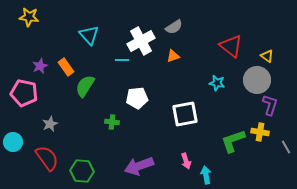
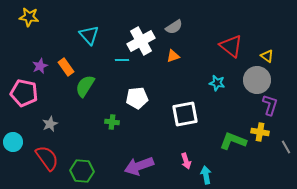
green L-shape: rotated 40 degrees clockwise
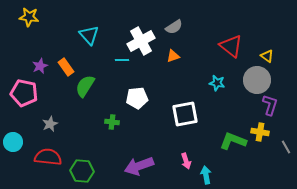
red semicircle: moved 1 px right, 1 px up; rotated 48 degrees counterclockwise
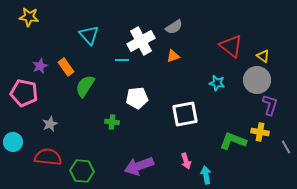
yellow triangle: moved 4 px left
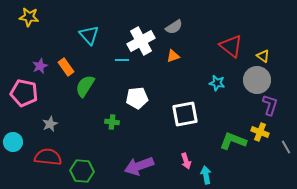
yellow cross: rotated 12 degrees clockwise
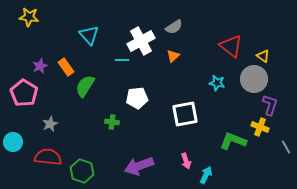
orange triangle: rotated 24 degrees counterclockwise
gray circle: moved 3 px left, 1 px up
pink pentagon: rotated 20 degrees clockwise
yellow cross: moved 5 px up
green hexagon: rotated 15 degrees clockwise
cyan arrow: rotated 36 degrees clockwise
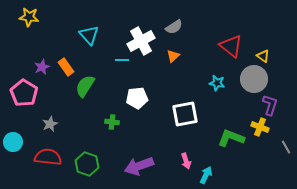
purple star: moved 2 px right, 1 px down
green L-shape: moved 2 px left, 3 px up
green hexagon: moved 5 px right, 7 px up
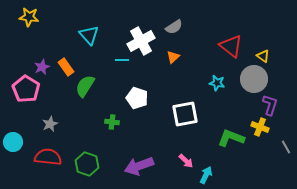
orange triangle: moved 1 px down
pink pentagon: moved 2 px right, 4 px up
white pentagon: rotated 25 degrees clockwise
pink arrow: rotated 28 degrees counterclockwise
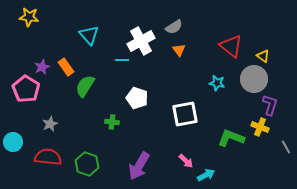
orange triangle: moved 6 px right, 7 px up; rotated 24 degrees counterclockwise
purple arrow: rotated 40 degrees counterclockwise
cyan arrow: rotated 36 degrees clockwise
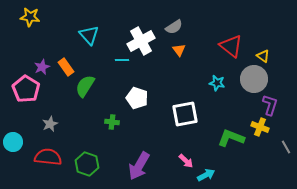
yellow star: moved 1 px right
